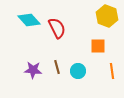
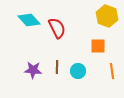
brown line: rotated 16 degrees clockwise
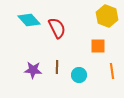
cyan circle: moved 1 px right, 4 px down
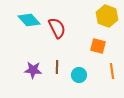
orange square: rotated 14 degrees clockwise
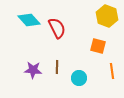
cyan circle: moved 3 px down
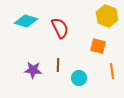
cyan diamond: moved 3 px left, 1 px down; rotated 30 degrees counterclockwise
red semicircle: moved 3 px right
brown line: moved 1 px right, 2 px up
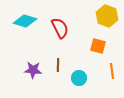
cyan diamond: moved 1 px left
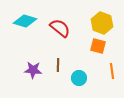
yellow hexagon: moved 5 px left, 7 px down
red semicircle: rotated 25 degrees counterclockwise
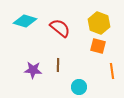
yellow hexagon: moved 3 px left
cyan circle: moved 9 px down
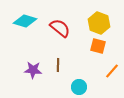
orange line: rotated 49 degrees clockwise
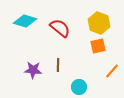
orange square: rotated 28 degrees counterclockwise
